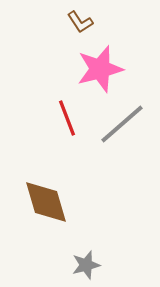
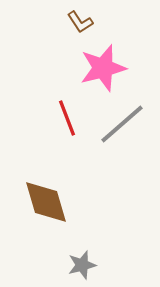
pink star: moved 3 px right, 1 px up
gray star: moved 4 px left
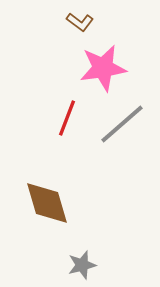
brown L-shape: rotated 20 degrees counterclockwise
pink star: rotated 6 degrees clockwise
red line: rotated 42 degrees clockwise
brown diamond: moved 1 px right, 1 px down
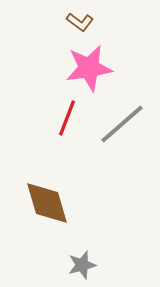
pink star: moved 14 px left
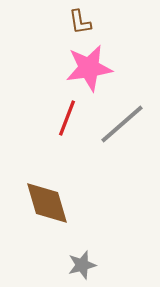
brown L-shape: rotated 44 degrees clockwise
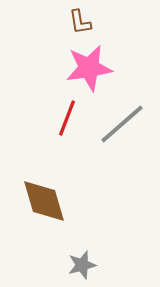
brown diamond: moved 3 px left, 2 px up
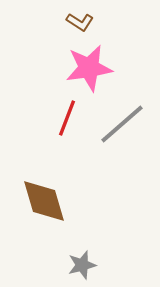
brown L-shape: rotated 48 degrees counterclockwise
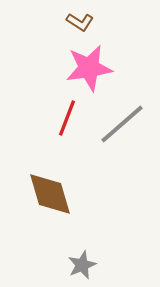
brown diamond: moved 6 px right, 7 px up
gray star: rotated 8 degrees counterclockwise
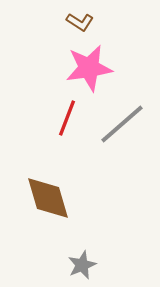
brown diamond: moved 2 px left, 4 px down
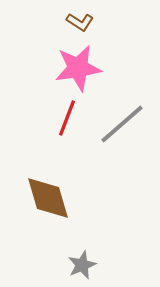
pink star: moved 11 px left
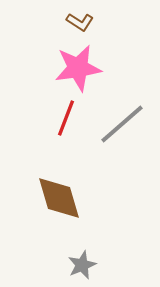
red line: moved 1 px left
brown diamond: moved 11 px right
